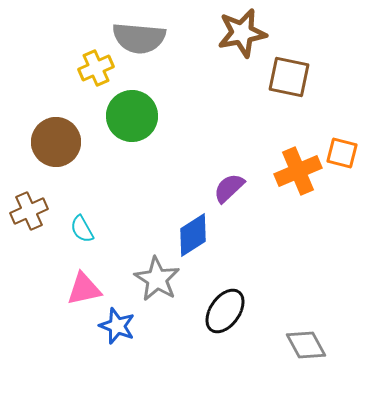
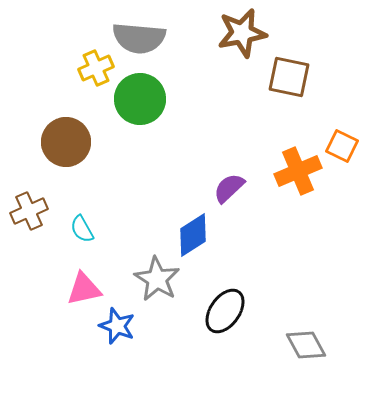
green circle: moved 8 px right, 17 px up
brown circle: moved 10 px right
orange square: moved 7 px up; rotated 12 degrees clockwise
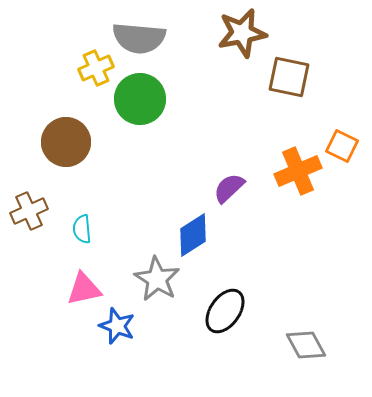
cyan semicircle: rotated 24 degrees clockwise
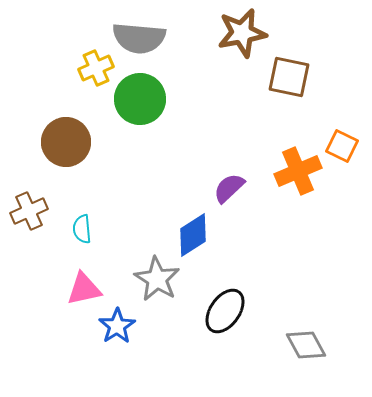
blue star: rotated 18 degrees clockwise
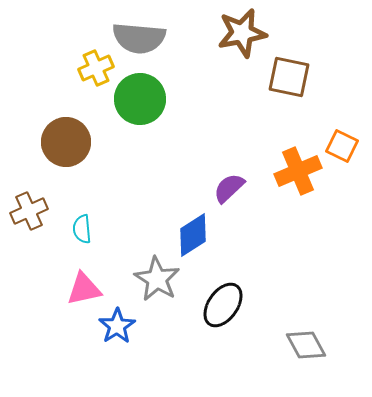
black ellipse: moved 2 px left, 6 px up
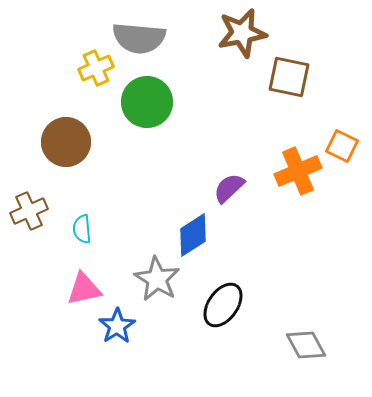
green circle: moved 7 px right, 3 px down
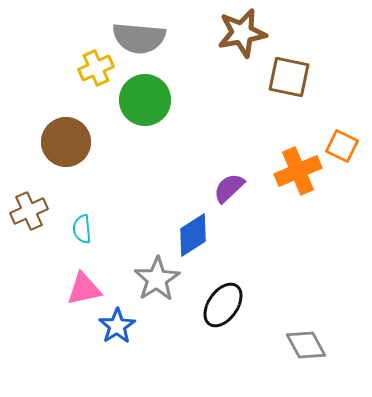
green circle: moved 2 px left, 2 px up
gray star: rotated 9 degrees clockwise
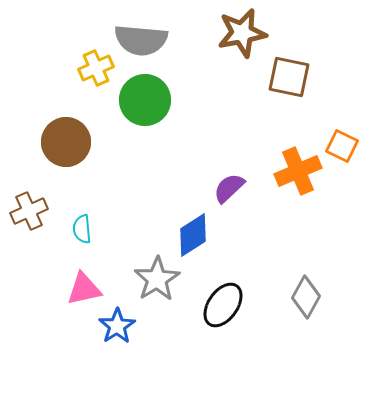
gray semicircle: moved 2 px right, 2 px down
gray diamond: moved 48 px up; rotated 57 degrees clockwise
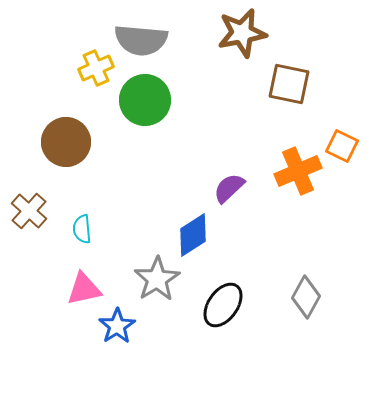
brown square: moved 7 px down
brown cross: rotated 24 degrees counterclockwise
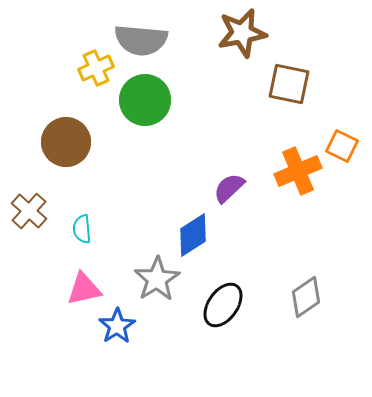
gray diamond: rotated 27 degrees clockwise
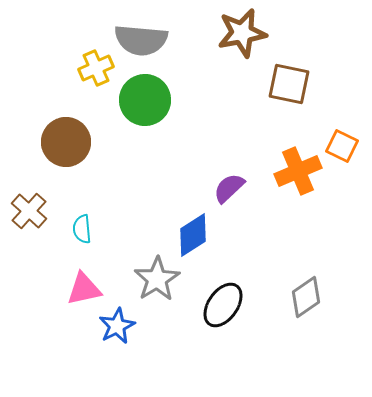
blue star: rotated 6 degrees clockwise
